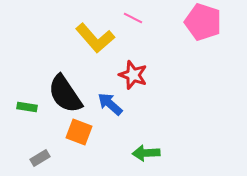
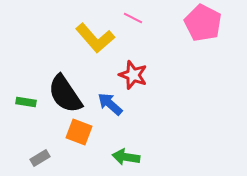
pink pentagon: moved 1 px down; rotated 9 degrees clockwise
green rectangle: moved 1 px left, 5 px up
green arrow: moved 20 px left, 4 px down; rotated 12 degrees clockwise
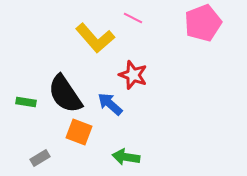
pink pentagon: rotated 24 degrees clockwise
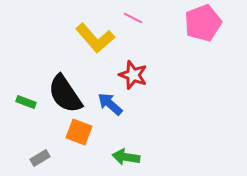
green rectangle: rotated 12 degrees clockwise
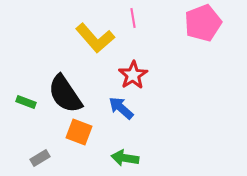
pink line: rotated 54 degrees clockwise
red star: rotated 20 degrees clockwise
blue arrow: moved 11 px right, 4 px down
green arrow: moved 1 px left, 1 px down
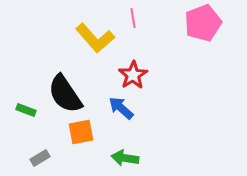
green rectangle: moved 8 px down
orange square: moved 2 px right; rotated 32 degrees counterclockwise
